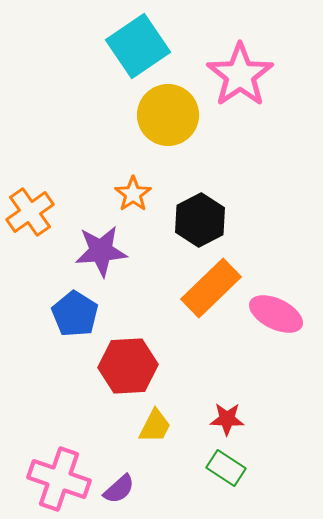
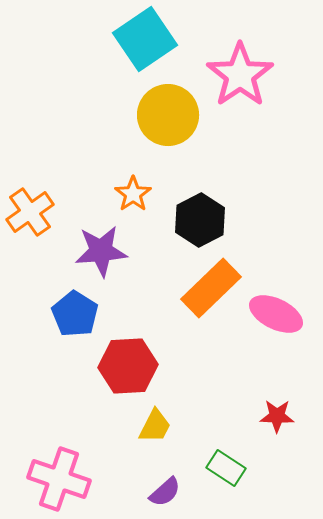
cyan square: moved 7 px right, 7 px up
red star: moved 50 px right, 3 px up
purple semicircle: moved 46 px right, 3 px down
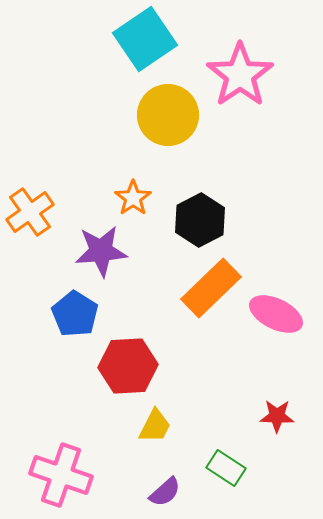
orange star: moved 4 px down
pink cross: moved 2 px right, 4 px up
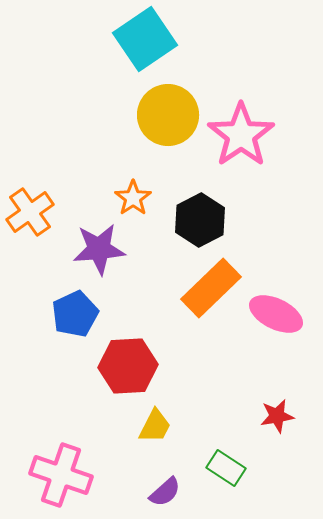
pink star: moved 1 px right, 60 px down
purple star: moved 2 px left, 2 px up
blue pentagon: rotated 15 degrees clockwise
red star: rotated 12 degrees counterclockwise
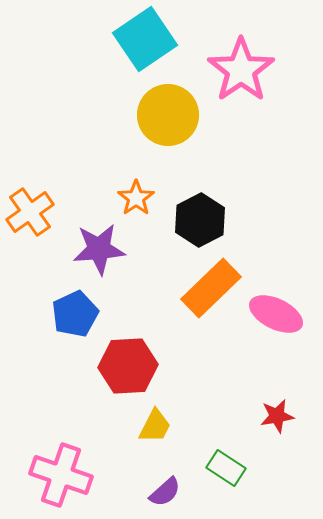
pink star: moved 65 px up
orange star: moved 3 px right
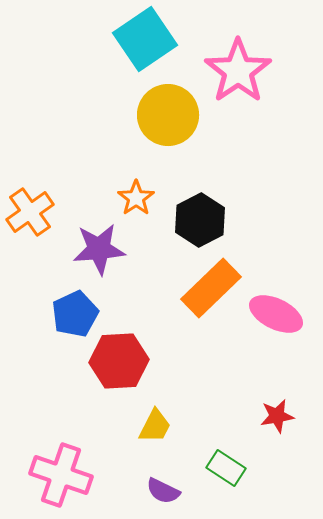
pink star: moved 3 px left, 1 px down
red hexagon: moved 9 px left, 5 px up
purple semicircle: moved 2 px left, 1 px up; rotated 68 degrees clockwise
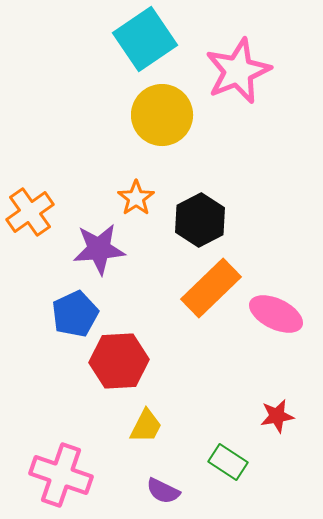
pink star: rotated 12 degrees clockwise
yellow circle: moved 6 px left
yellow trapezoid: moved 9 px left
green rectangle: moved 2 px right, 6 px up
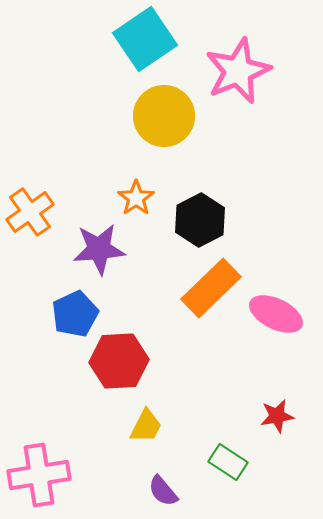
yellow circle: moved 2 px right, 1 px down
pink cross: moved 22 px left; rotated 28 degrees counterclockwise
purple semicircle: rotated 24 degrees clockwise
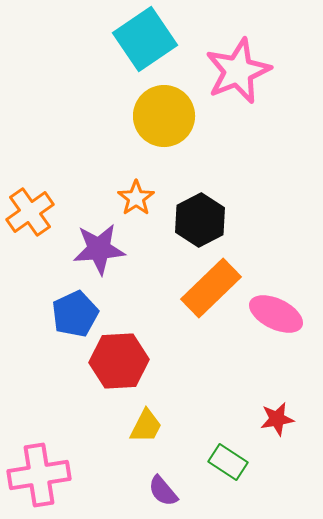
red star: moved 3 px down
